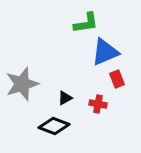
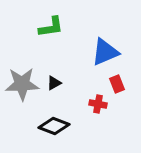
green L-shape: moved 35 px left, 4 px down
red rectangle: moved 5 px down
gray star: rotated 16 degrees clockwise
black triangle: moved 11 px left, 15 px up
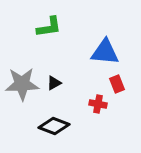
green L-shape: moved 2 px left
blue triangle: rotated 28 degrees clockwise
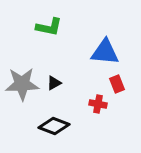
green L-shape: rotated 20 degrees clockwise
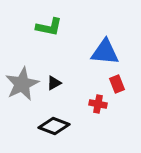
gray star: rotated 24 degrees counterclockwise
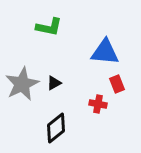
black diamond: moved 2 px right, 2 px down; rotated 60 degrees counterclockwise
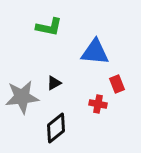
blue triangle: moved 10 px left
gray star: moved 13 px down; rotated 20 degrees clockwise
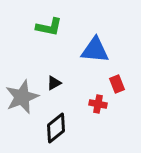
blue triangle: moved 2 px up
gray star: rotated 16 degrees counterclockwise
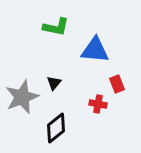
green L-shape: moved 7 px right
black triangle: rotated 21 degrees counterclockwise
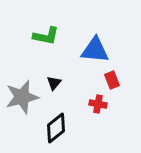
green L-shape: moved 10 px left, 9 px down
red rectangle: moved 5 px left, 4 px up
gray star: rotated 8 degrees clockwise
